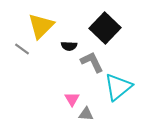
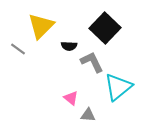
gray line: moved 4 px left
pink triangle: moved 1 px left, 1 px up; rotated 21 degrees counterclockwise
gray triangle: moved 2 px right, 1 px down
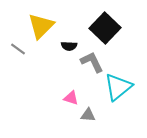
pink triangle: rotated 21 degrees counterclockwise
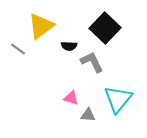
yellow triangle: rotated 8 degrees clockwise
cyan triangle: moved 12 px down; rotated 12 degrees counterclockwise
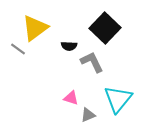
yellow triangle: moved 6 px left, 2 px down
gray triangle: rotated 28 degrees counterclockwise
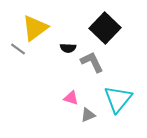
black semicircle: moved 1 px left, 2 px down
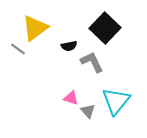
black semicircle: moved 1 px right, 2 px up; rotated 14 degrees counterclockwise
cyan triangle: moved 2 px left, 2 px down
gray triangle: moved 4 px up; rotated 49 degrees counterclockwise
